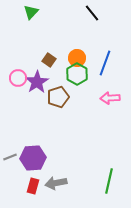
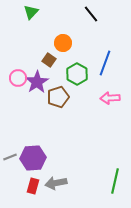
black line: moved 1 px left, 1 px down
orange circle: moved 14 px left, 15 px up
green line: moved 6 px right
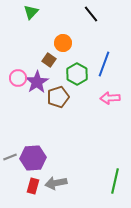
blue line: moved 1 px left, 1 px down
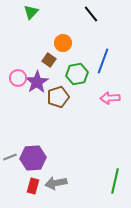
blue line: moved 1 px left, 3 px up
green hexagon: rotated 20 degrees clockwise
